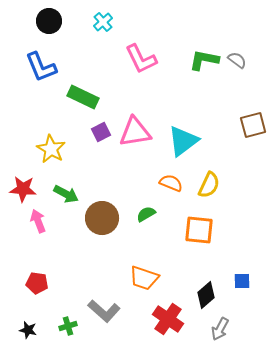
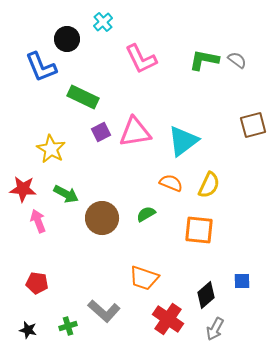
black circle: moved 18 px right, 18 px down
gray arrow: moved 5 px left
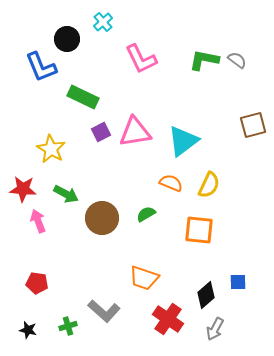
blue square: moved 4 px left, 1 px down
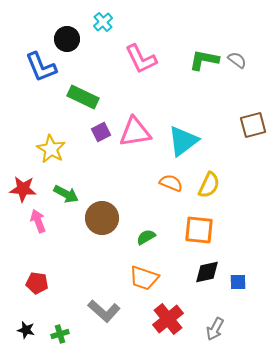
green semicircle: moved 23 px down
black diamond: moved 1 px right, 23 px up; rotated 28 degrees clockwise
red cross: rotated 16 degrees clockwise
green cross: moved 8 px left, 8 px down
black star: moved 2 px left
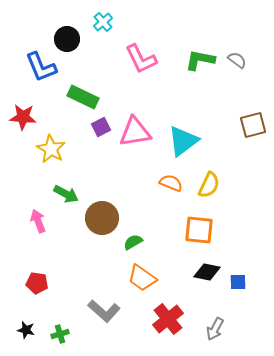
green L-shape: moved 4 px left
purple square: moved 5 px up
red star: moved 72 px up
green semicircle: moved 13 px left, 5 px down
black diamond: rotated 24 degrees clockwise
orange trapezoid: moved 2 px left; rotated 16 degrees clockwise
